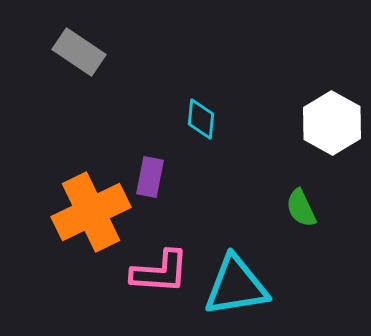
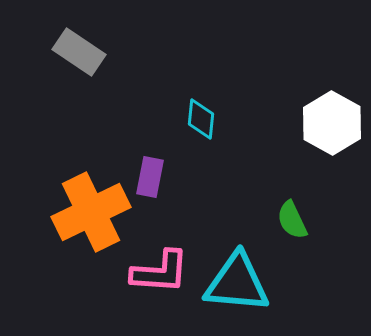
green semicircle: moved 9 px left, 12 px down
cyan triangle: moved 1 px right, 3 px up; rotated 14 degrees clockwise
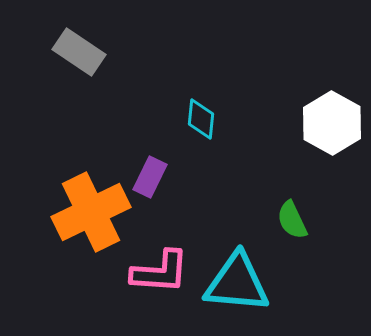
purple rectangle: rotated 15 degrees clockwise
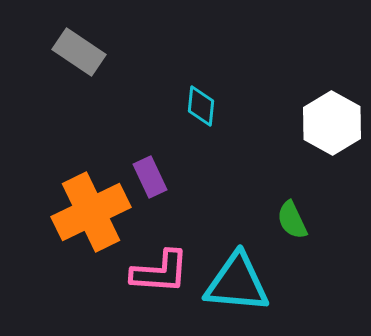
cyan diamond: moved 13 px up
purple rectangle: rotated 51 degrees counterclockwise
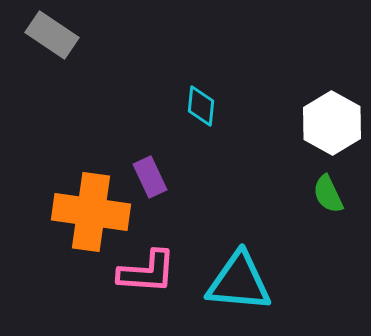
gray rectangle: moved 27 px left, 17 px up
orange cross: rotated 34 degrees clockwise
green semicircle: moved 36 px right, 26 px up
pink L-shape: moved 13 px left
cyan triangle: moved 2 px right, 1 px up
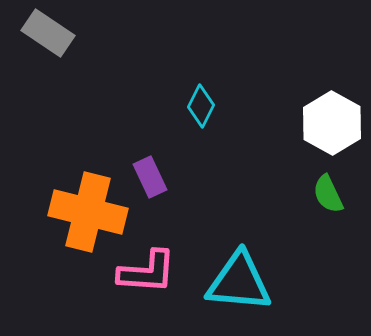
gray rectangle: moved 4 px left, 2 px up
cyan diamond: rotated 21 degrees clockwise
orange cross: moved 3 px left; rotated 6 degrees clockwise
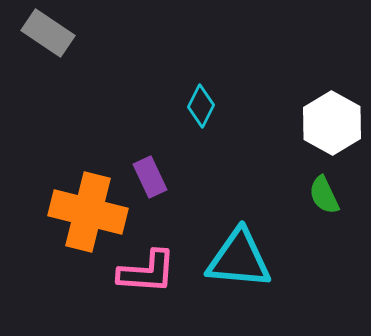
green semicircle: moved 4 px left, 1 px down
cyan triangle: moved 23 px up
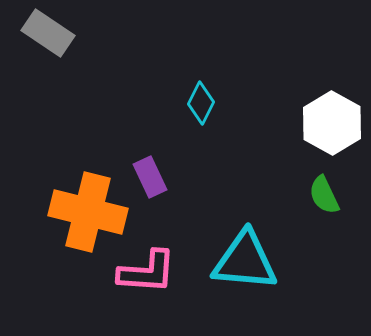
cyan diamond: moved 3 px up
cyan triangle: moved 6 px right, 2 px down
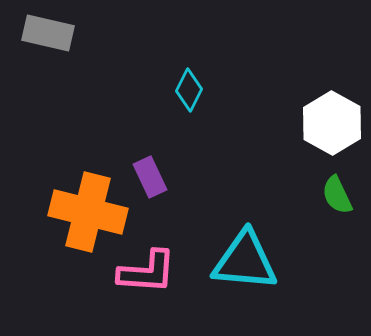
gray rectangle: rotated 21 degrees counterclockwise
cyan diamond: moved 12 px left, 13 px up
green semicircle: moved 13 px right
